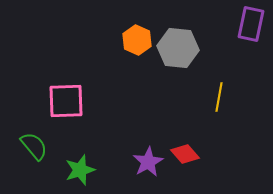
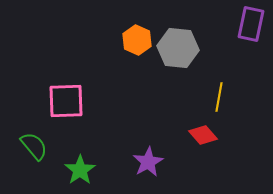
red diamond: moved 18 px right, 19 px up
green star: rotated 16 degrees counterclockwise
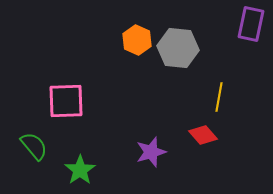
purple star: moved 3 px right, 10 px up; rotated 12 degrees clockwise
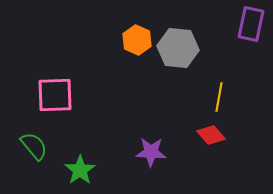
pink square: moved 11 px left, 6 px up
red diamond: moved 8 px right
purple star: rotated 20 degrees clockwise
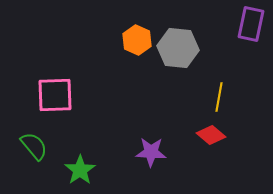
red diamond: rotated 8 degrees counterclockwise
